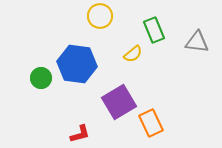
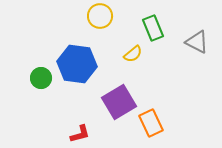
green rectangle: moved 1 px left, 2 px up
gray triangle: rotated 20 degrees clockwise
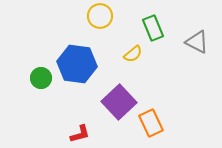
purple square: rotated 12 degrees counterclockwise
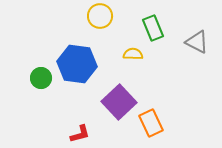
yellow semicircle: rotated 138 degrees counterclockwise
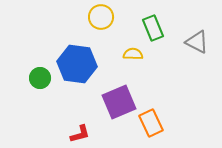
yellow circle: moved 1 px right, 1 px down
green circle: moved 1 px left
purple square: rotated 20 degrees clockwise
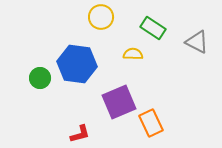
green rectangle: rotated 35 degrees counterclockwise
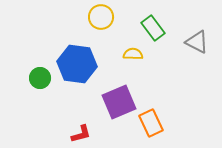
green rectangle: rotated 20 degrees clockwise
red L-shape: moved 1 px right
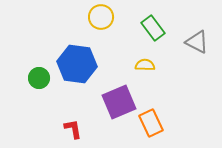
yellow semicircle: moved 12 px right, 11 px down
green circle: moved 1 px left
red L-shape: moved 8 px left, 5 px up; rotated 85 degrees counterclockwise
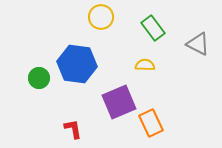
gray triangle: moved 1 px right, 2 px down
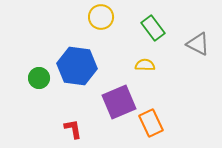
blue hexagon: moved 2 px down
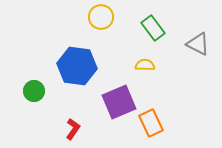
green circle: moved 5 px left, 13 px down
red L-shape: rotated 45 degrees clockwise
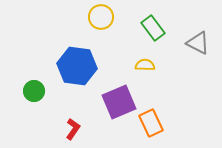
gray triangle: moved 1 px up
